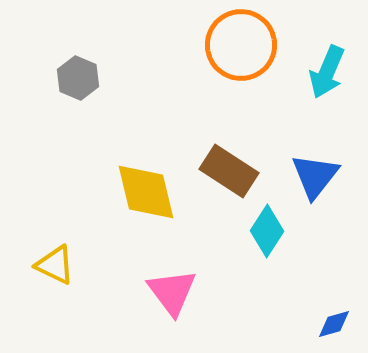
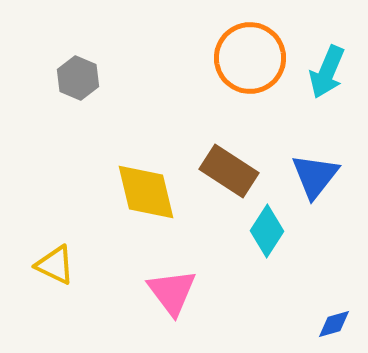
orange circle: moved 9 px right, 13 px down
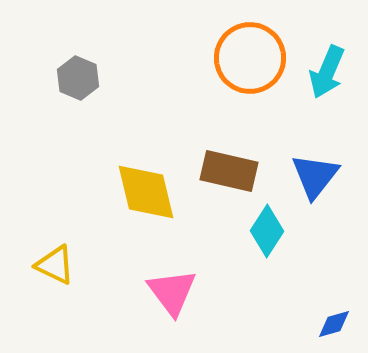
brown rectangle: rotated 20 degrees counterclockwise
